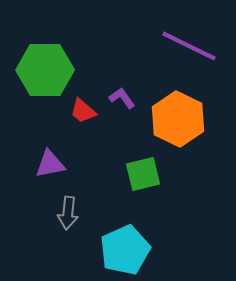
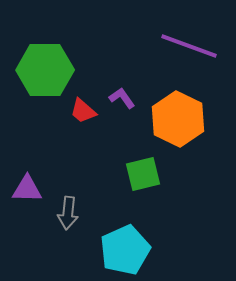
purple line: rotated 6 degrees counterclockwise
purple triangle: moved 23 px left, 25 px down; rotated 12 degrees clockwise
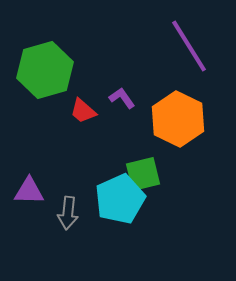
purple line: rotated 38 degrees clockwise
green hexagon: rotated 16 degrees counterclockwise
purple triangle: moved 2 px right, 2 px down
cyan pentagon: moved 5 px left, 51 px up
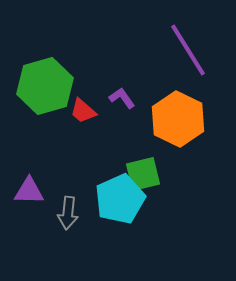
purple line: moved 1 px left, 4 px down
green hexagon: moved 16 px down
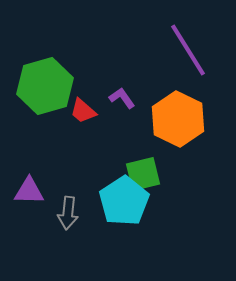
cyan pentagon: moved 4 px right, 2 px down; rotated 9 degrees counterclockwise
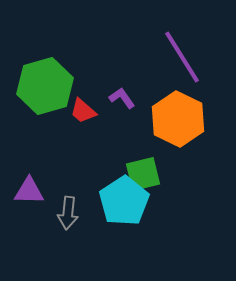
purple line: moved 6 px left, 7 px down
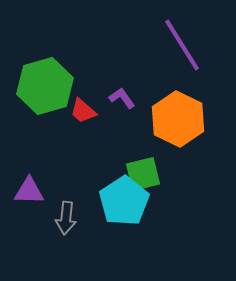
purple line: moved 12 px up
gray arrow: moved 2 px left, 5 px down
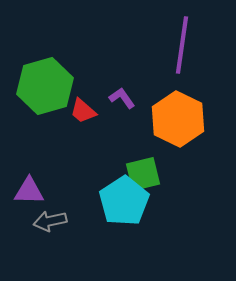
purple line: rotated 40 degrees clockwise
gray arrow: moved 16 px left, 3 px down; rotated 72 degrees clockwise
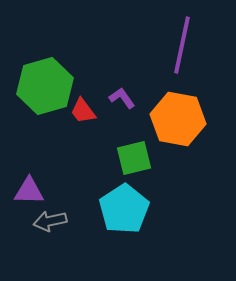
purple line: rotated 4 degrees clockwise
red trapezoid: rotated 12 degrees clockwise
orange hexagon: rotated 16 degrees counterclockwise
green square: moved 9 px left, 16 px up
cyan pentagon: moved 8 px down
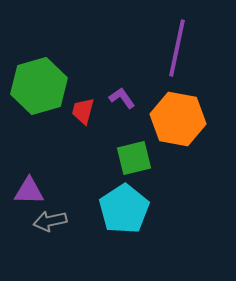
purple line: moved 5 px left, 3 px down
green hexagon: moved 6 px left
red trapezoid: rotated 52 degrees clockwise
